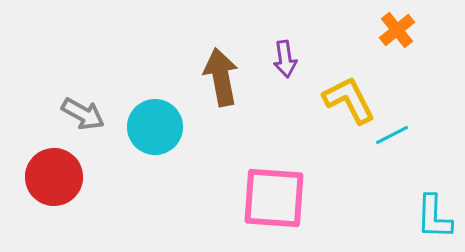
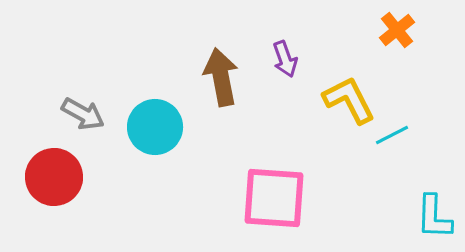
purple arrow: rotated 12 degrees counterclockwise
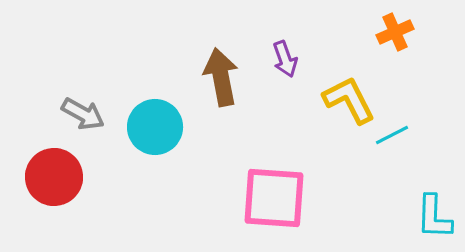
orange cross: moved 2 px left, 2 px down; rotated 15 degrees clockwise
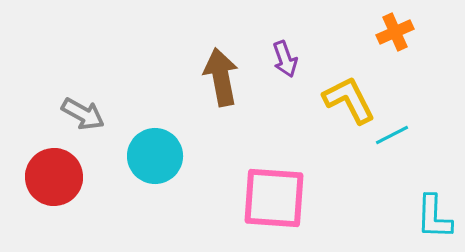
cyan circle: moved 29 px down
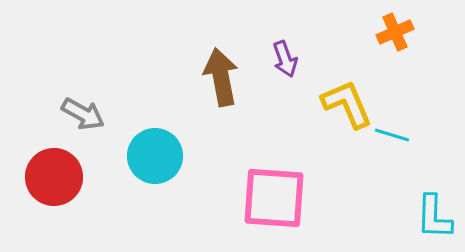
yellow L-shape: moved 2 px left, 4 px down; rotated 4 degrees clockwise
cyan line: rotated 44 degrees clockwise
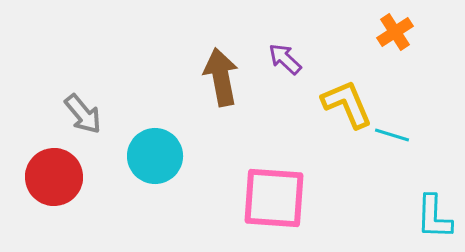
orange cross: rotated 9 degrees counterclockwise
purple arrow: rotated 153 degrees clockwise
gray arrow: rotated 21 degrees clockwise
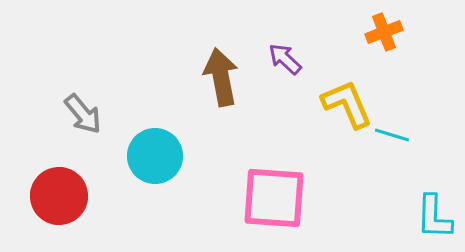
orange cross: moved 11 px left; rotated 12 degrees clockwise
red circle: moved 5 px right, 19 px down
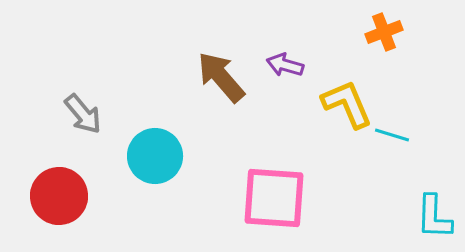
purple arrow: moved 6 px down; rotated 27 degrees counterclockwise
brown arrow: rotated 30 degrees counterclockwise
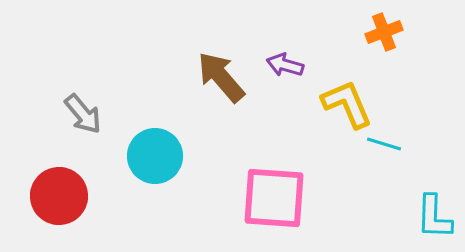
cyan line: moved 8 px left, 9 px down
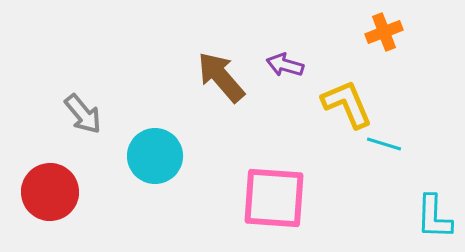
red circle: moved 9 px left, 4 px up
